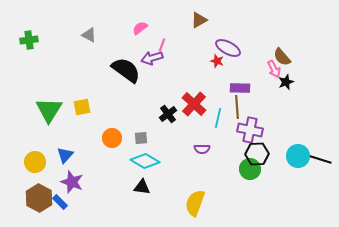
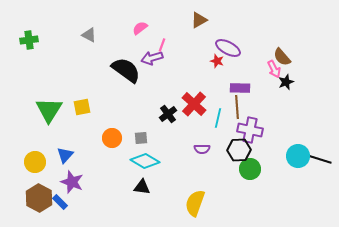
black hexagon: moved 18 px left, 4 px up
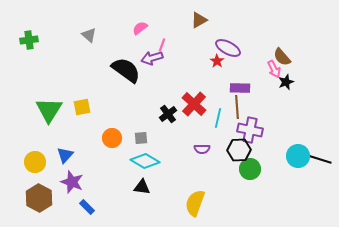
gray triangle: rotated 14 degrees clockwise
red star: rotated 16 degrees clockwise
blue rectangle: moved 27 px right, 5 px down
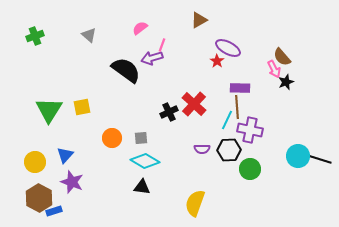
green cross: moved 6 px right, 4 px up; rotated 12 degrees counterclockwise
black cross: moved 1 px right, 2 px up; rotated 12 degrees clockwise
cyan line: moved 9 px right, 2 px down; rotated 12 degrees clockwise
black hexagon: moved 10 px left
blue rectangle: moved 33 px left, 4 px down; rotated 63 degrees counterclockwise
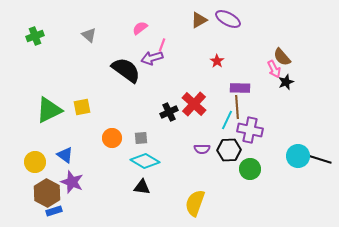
purple ellipse: moved 29 px up
green triangle: rotated 32 degrees clockwise
blue triangle: rotated 36 degrees counterclockwise
brown hexagon: moved 8 px right, 5 px up
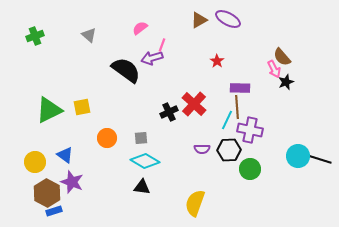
orange circle: moved 5 px left
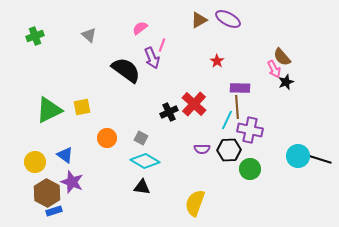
purple arrow: rotated 95 degrees counterclockwise
gray square: rotated 32 degrees clockwise
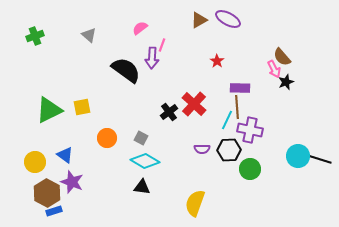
purple arrow: rotated 25 degrees clockwise
black cross: rotated 12 degrees counterclockwise
